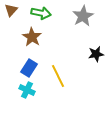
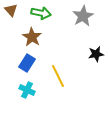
brown triangle: rotated 24 degrees counterclockwise
blue rectangle: moved 2 px left, 5 px up
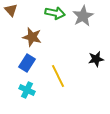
green arrow: moved 14 px right
brown star: rotated 18 degrees counterclockwise
black star: moved 5 px down
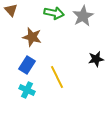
green arrow: moved 1 px left
blue rectangle: moved 2 px down
yellow line: moved 1 px left, 1 px down
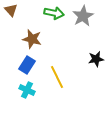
brown star: moved 2 px down
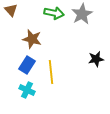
gray star: moved 1 px left, 2 px up
yellow line: moved 6 px left, 5 px up; rotated 20 degrees clockwise
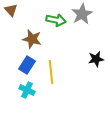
green arrow: moved 2 px right, 7 px down
